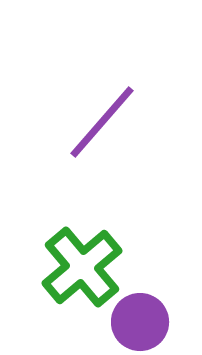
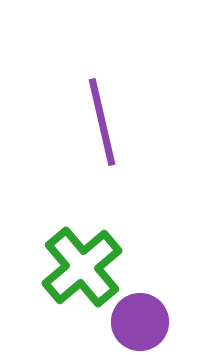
purple line: rotated 54 degrees counterclockwise
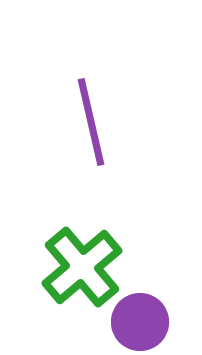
purple line: moved 11 px left
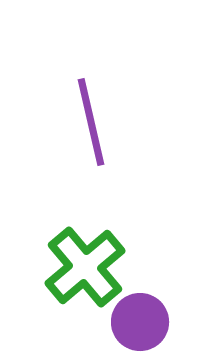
green cross: moved 3 px right
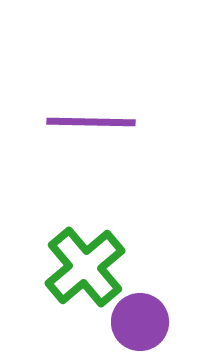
purple line: rotated 76 degrees counterclockwise
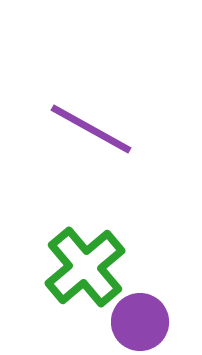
purple line: moved 7 px down; rotated 28 degrees clockwise
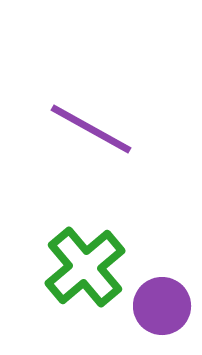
purple circle: moved 22 px right, 16 px up
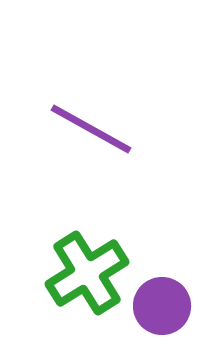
green cross: moved 2 px right, 6 px down; rotated 8 degrees clockwise
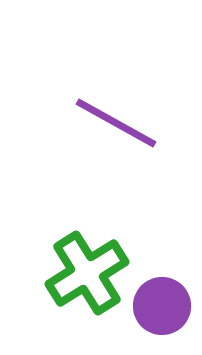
purple line: moved 25 px right, 6 px up
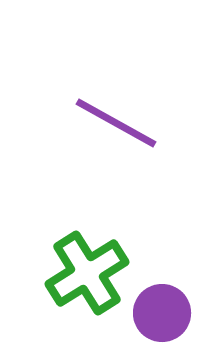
purple circle: moved 7 px down
